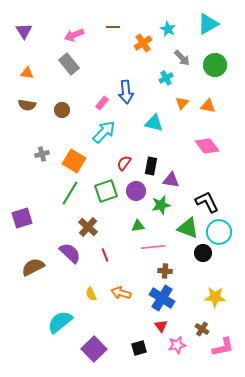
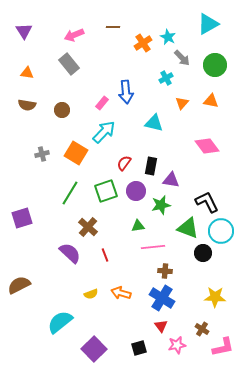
cyan star at (168, 29): moved 8 px down
orange triangle at (208, 106): moved 3 px right, 5 px up
orange square at (74, 161): moved 2 px right, 8 px up
cyan circle at (219, 232): moved 2 px right, 1 px up
brown semicircle at (33, 267): moved 14 px left, 18 px down
yellow semicircle at (91, 294): rotated 88 degrees counterclockwise
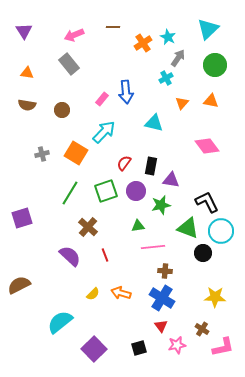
cyan triangle at (208, 24): moved 5 px down; rotated 15 degrees counterclockwise
gray arrow at (182, 58): moved 4 px left; rotated 102 degrees counterclockwise
pink rectangle at (102, 103): moved 4 px up
purple semicircle at (70, 253): moved 3 px down
yellow semicircle at (91, 294): moved 2 px right; rotated 24 degrees counterclockwise
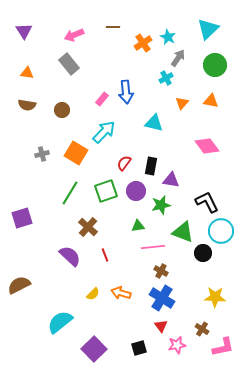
green triangle at (188, 228): moved 5 px left, 4 px down
brown cross at (165, 271): moved 4 px left; rotated 24 degrees clockwise
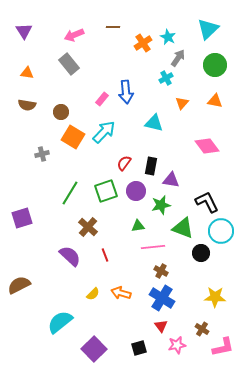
orange triangle at (211, 101): moved 4 px right
brown circle at (62, 110): moved 1 px left, 2 px down
orange square at (76, 153): moved 3 px left, 16 px up
green triangle at (183, 232): moved 4 px up
black circle at (203, 253): moved 2 px left
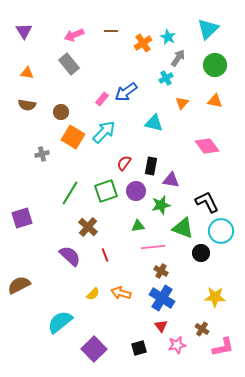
brown line at (113, 27): moved 2 px left, 4 px down
blue arrow at (126, 92): rotated 60 degrees clockwise
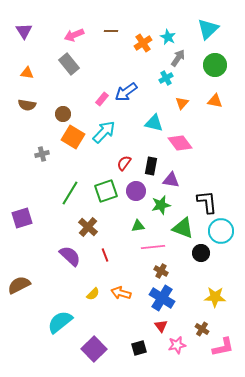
brown circle at (61, 112): moved 2 px right, 2 px down
pink diamond at (207, 146): moved 27 px left, 3 px up
black L-shape at (207, 202): rotated 20 degrees clockwise
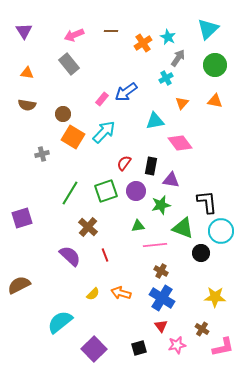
cyan triangle at (154, 123): moved 1 px right, 2 px up; rotated 24 degrees counterclockwise
pink line at (153, 247): moved 2 px right, 2 px up
